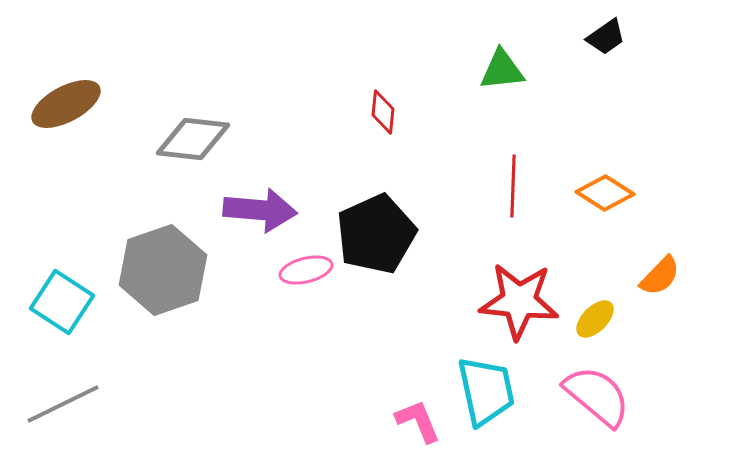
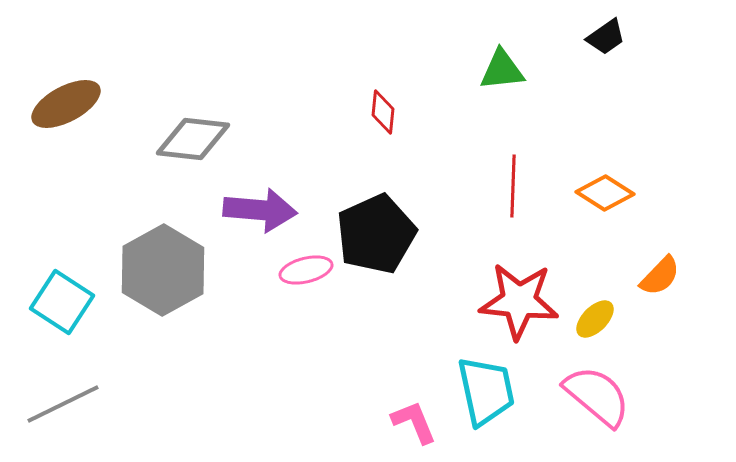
gray hexagon: rotated 10 degrees counterclockwise
pink L-shape: moved 4 px left, 1 px down
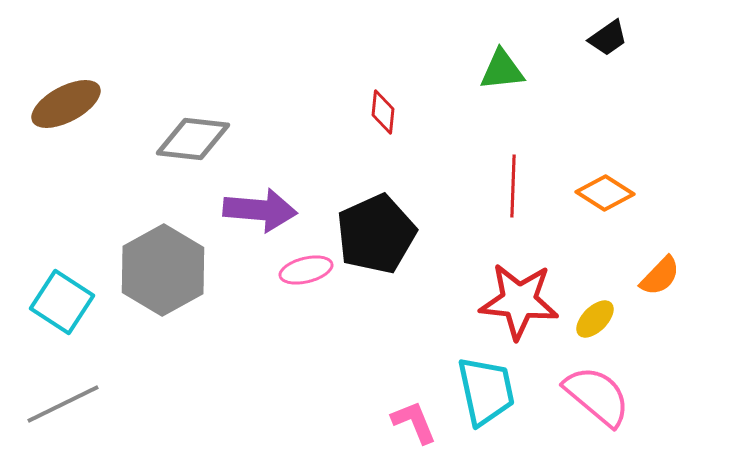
black trapezoid: moved 2 px right, 1 px down
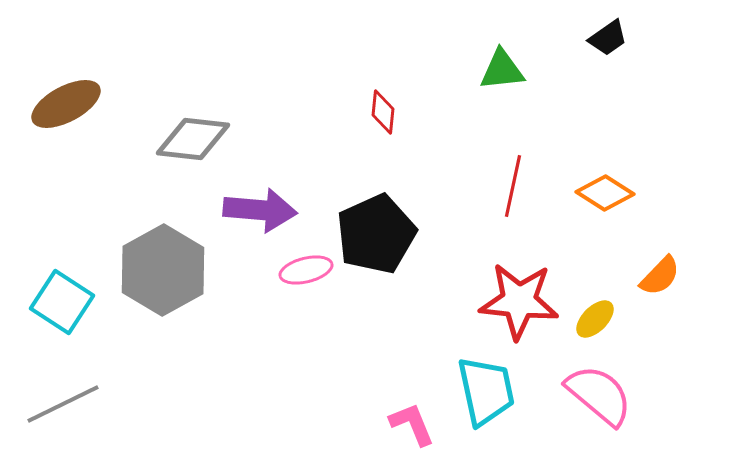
red line: rotated 10 degrees clockwise
pink semicircle: moved 2 px right, 1 px up
pink L-shape: moved 2 px left, 2 px down
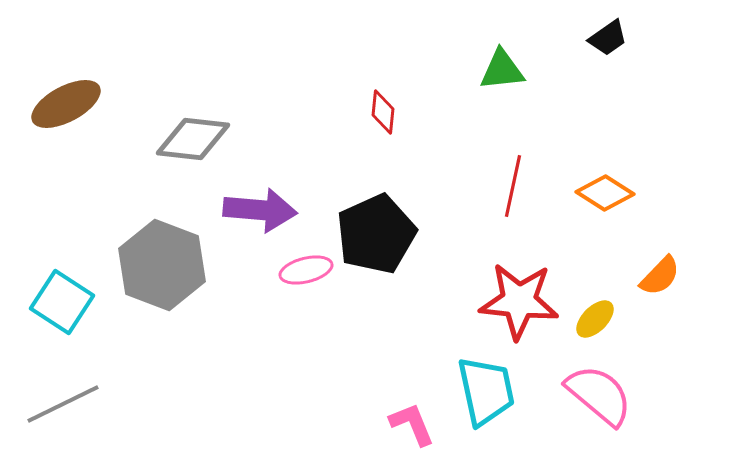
gray hexagon: moved 1 px left, 5 px up; rotated 10 degrees counterclockwise
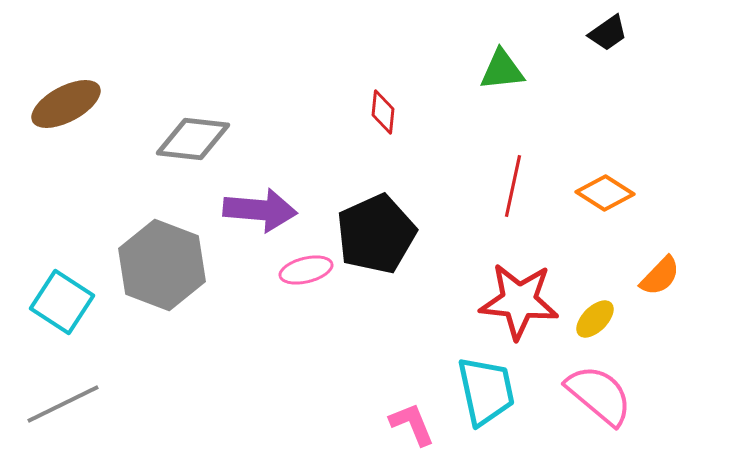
black trapezoid: moved 5 px up
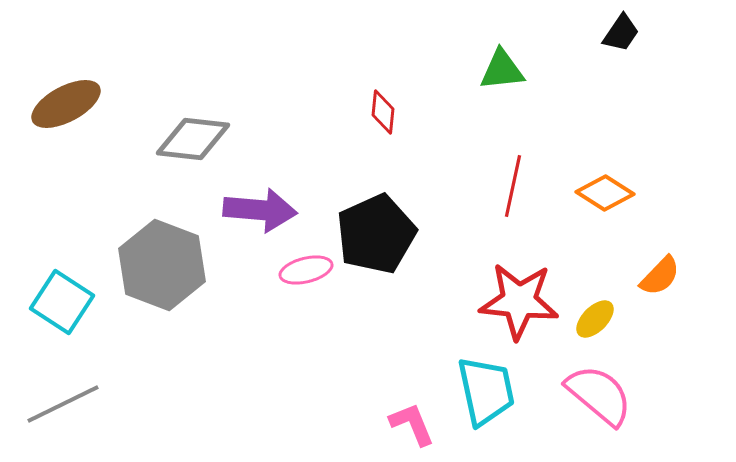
black trapezoid: moved 13 px right; rotated 21 degrees counterclockwise
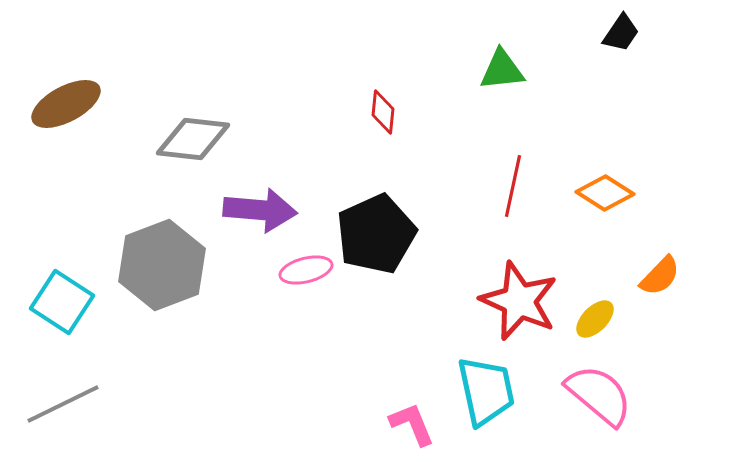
gray hexagon: rotated 18 degrees clockwise
red star: rotated 18 degrees clockwise
